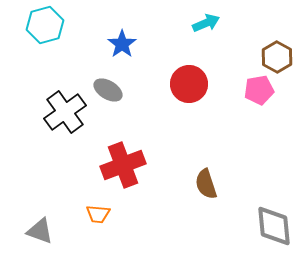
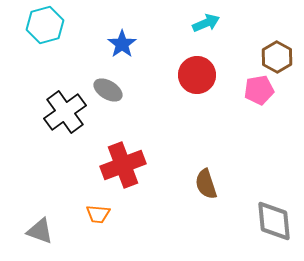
red circle: moved 8 px right, 9 px up
gray diamond: moved 5 px up
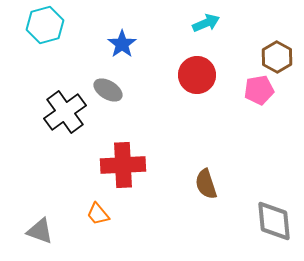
red cross: rotated 18 degrees clockwise
orange trapezoid: rotated 45 degrees clockwise
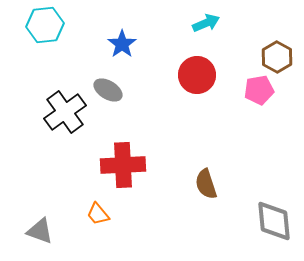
cyan hexagon: rotated 9 degrees clockwise
